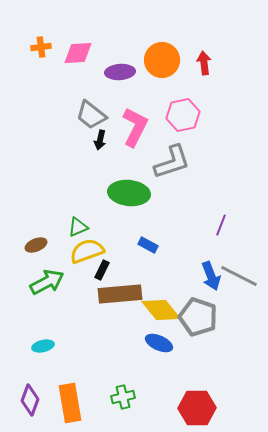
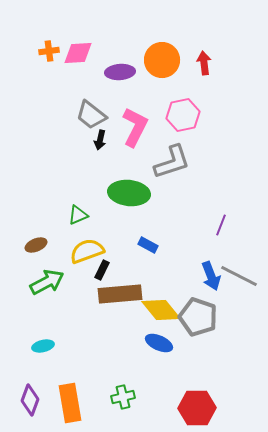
orange cross: moved 8 px right, 4 px down
green triangle: moved 12 px up
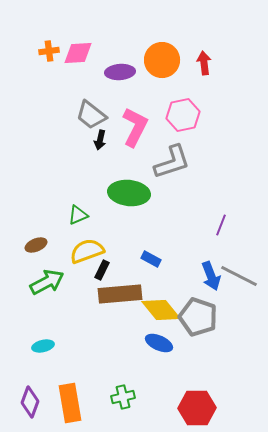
blue rectangle: moved 3 px right, 14 px down
purple diamond: moved 2 px down
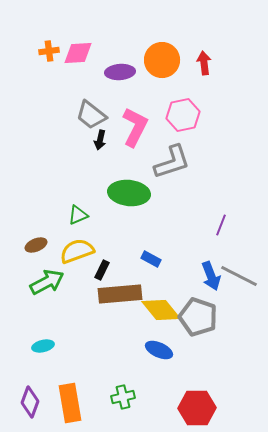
yellow semicircle: moved 10 px left
blue ellipse: moved 7 px down
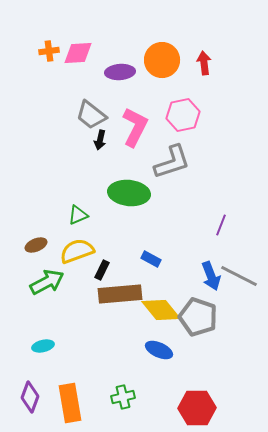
purple diamond: moved 5 px up
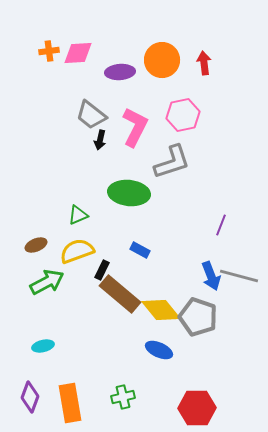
blue rectangle: moved 11 px left, 9 px up
gray line: rotated 12 degrees counterclockwise
brown rectangle: rotated 45 degrees clockwise
